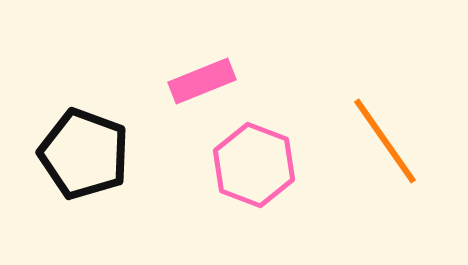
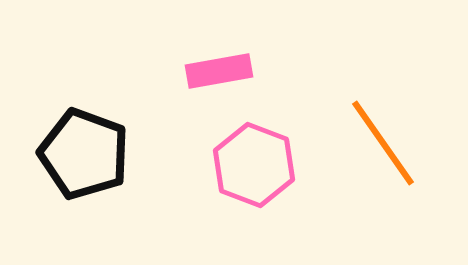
pink rectangle: moved 17 px right, 10 px up; rotated 12 degrees clockwise
orange line: moved 2 px left, 2 px down
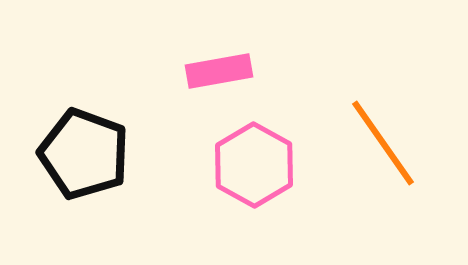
pink hexagon: rotated 8 degrees clockwise
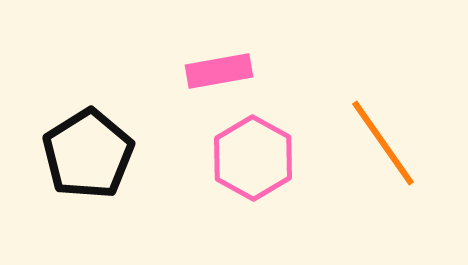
black pentagon: moved 4 px right; rotated 20 degrees clockwise
pink hexagon: moved 1 px left, 7 px up
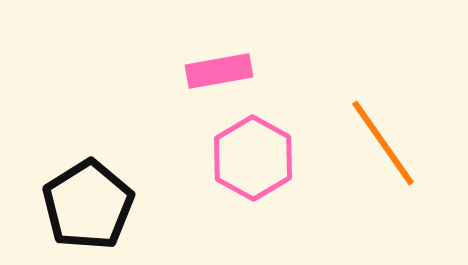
black pentagon: moved 51 px down
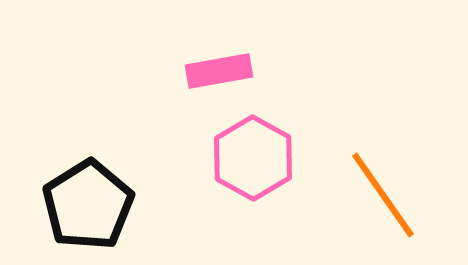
orange line: moved 52 px down
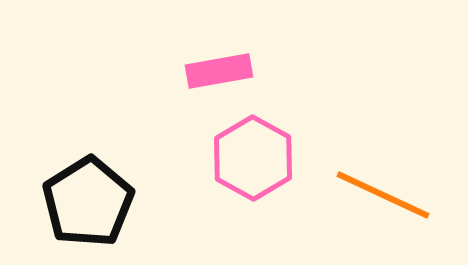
orange line: rotated 30 degrees counterclockwise
black pentagon: moved 3 px up
